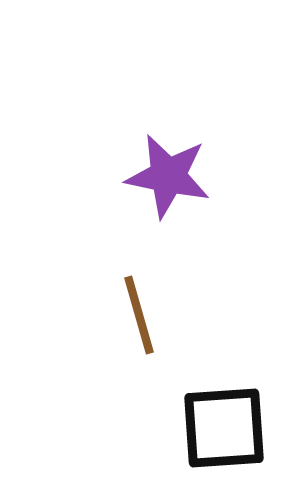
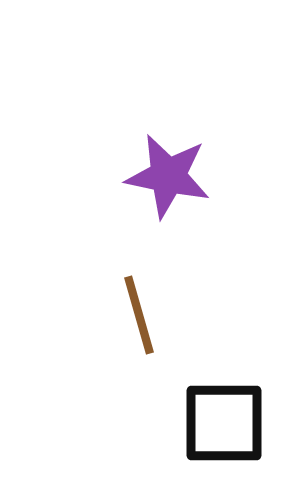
black square: moved 5 px up; rotated 4 degrees clockwise
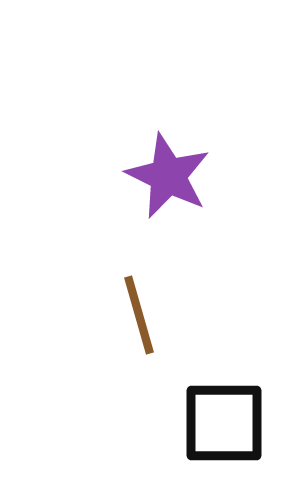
purple star: rotated 14 degrees clockwise
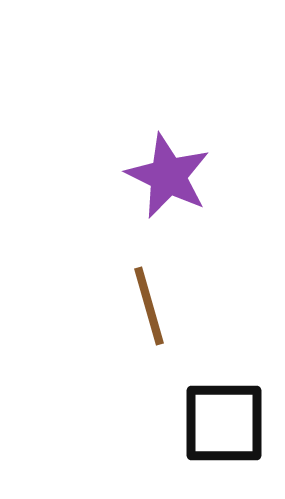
brown line: moved 10 px right, 9 px up
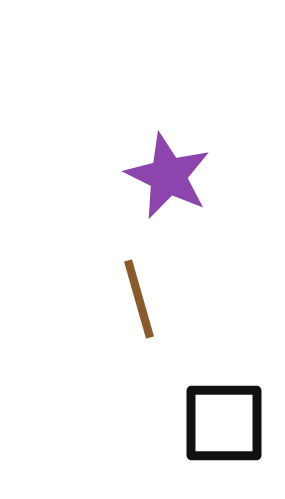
brown line: moved 10 px left, 7 px up
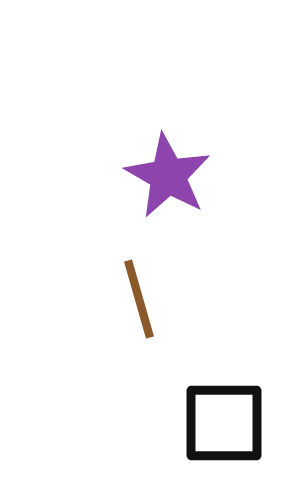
purple star: rotated 4 degrees clockwise
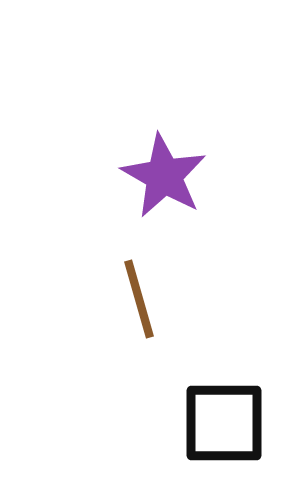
purple star: moved 4 px left
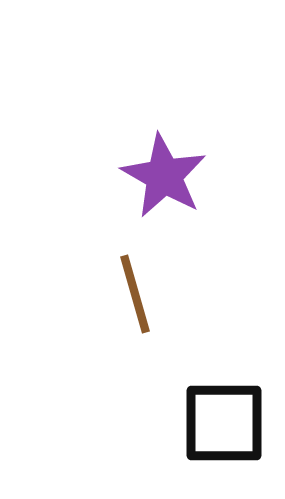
brown line: moved 4 px left, 5 px up
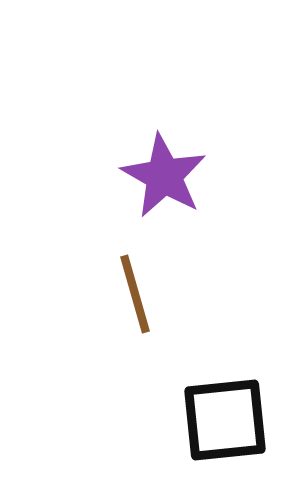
black square: moved 1 px right, 3 px up; rotated 6 degrees counterclockwise
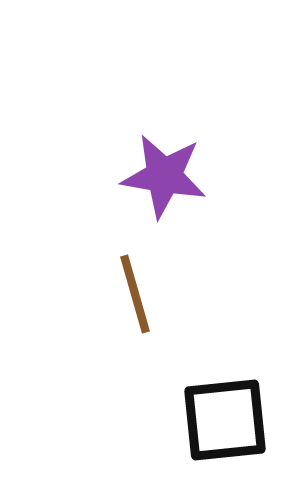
purple star: rotated 20 degrees counterclockwise
